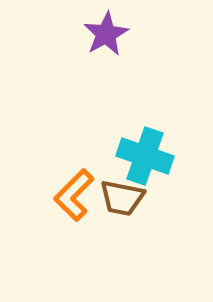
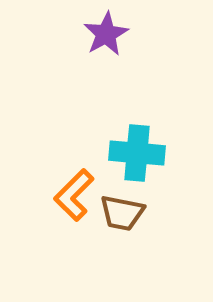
cyan cross: moved 8 px left, 3 px up; rotated 14 degrees counterclockwise
brown trapezoid: moved 15 px down
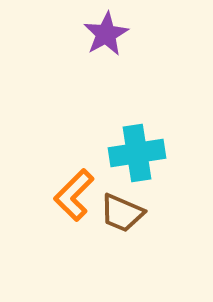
cyan cross: rotated 14 degrees counterclockwise
brown trapezoid: rotated 12 degrees clockwise
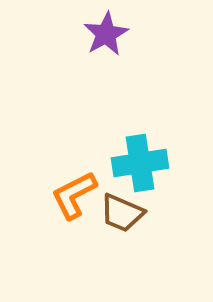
cyan cross: moved 3 px right, 10 px down
orange L-shape: rotated 18 degrees clockwise
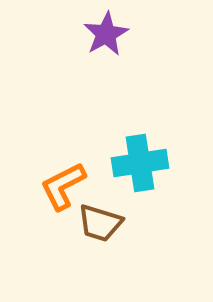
orange L-shape: moved 11 px left, 9 px up
brown trapezoid: moved 22 px left, 10 px down; rotated 6 degrees counterclockwise
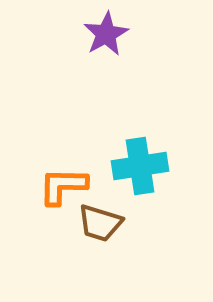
cyan cross: moved 3 px down
orange L-shape: rotated 28 degrees clockwise
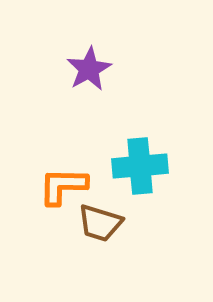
purple star: moved 17 px left, 35 px down
cyan cross: rotated 4 degrees clockwise
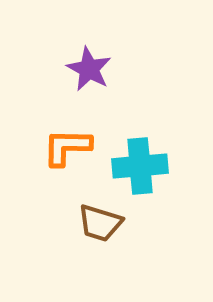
purple star: rotated 15 degrees counterclockwise
orange L-shape: moved 4 px right, 39 px up
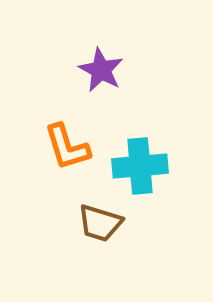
purple star: moved 12 px right, 1 px down
orange L-shape: rotated 108 degrees counterclockwise
